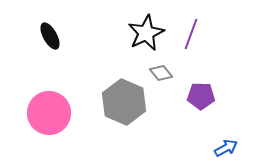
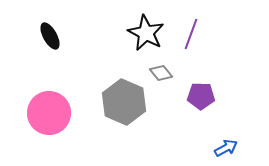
black star: rotated 18 degrees counterclockwise
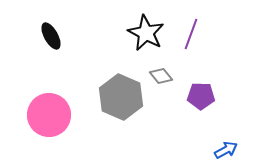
black ellipse: moved 1 px right
gray diamond: moved 3 px down
gray hexagon: moved 3 px left, 5 px up
pink circle: moved 2 px down
blue arrow: moved 2 px down
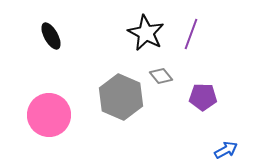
purple pentagon: moved 2 px right, 1 px down
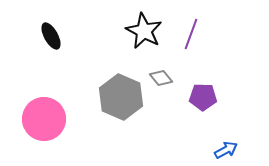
black star: moved 2 px left, 2 px up
gray diamond: moved 2 px down
pink circle: moved 5 px left, 4 px down
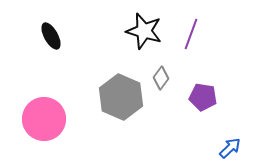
black star: rotated 12 degrees counterclockwise
gray diamond: rotated 75 degrees clockwise
purple pentagon: rotated 8 degrees clockwise
blue arrow: moved 4 px right, 2 px up; rotated 15 degrees counterclockwise
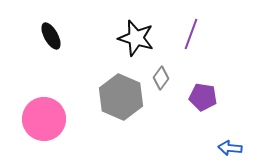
black star: moved 8 px left, 7 px down
blue arrow: rotated 130 degrees counterclockwise
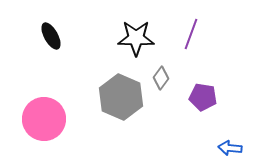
black star: rotated 15 degrees counterclockwise
